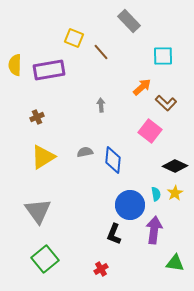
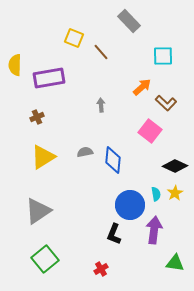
purple rectangle: moved 8 px down
gray triangle: rotated 32 degrees clockwise
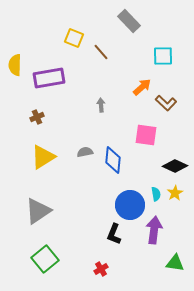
pink square: moved 4 px left, 4 px down; rotated 30 degrees counterclockwise
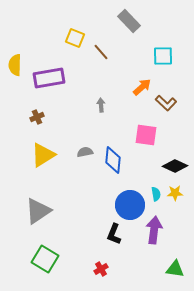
yellow square: moved 1 px right
yellow triangle: moved 2 px up
yellow star: rotated 28 degrees clockwise
green square: rotated 20 degrees counterclockwise
green triangle: moved 6 px down
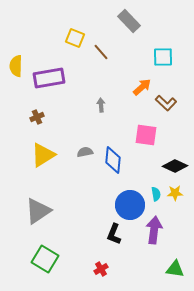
cyan square: moved 1 px down
yellow semicircle: moved 1 px right, 1 px down
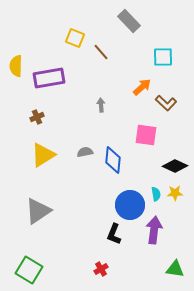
green square: moved 16 px left, 11 px down
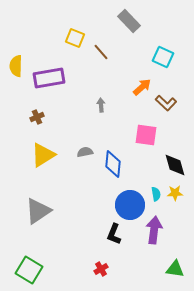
cyan square: rotated 25 degrees clockwise
blue diamond: moved 4 px down
black diamond: moved 1 px up; rotated 50 degrees clockwise
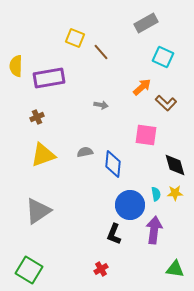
gray rectangle: moved 17 px right, 2 px down; rotated 75 degrees counterclockwise
gray arrow: rotated 104 degrees clockwise
yellow triangle: rotated 12 degrees clockwise
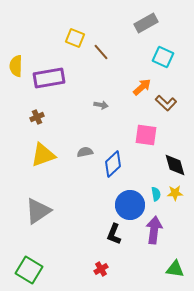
blue diamond: rotated 40 degrees clockwise
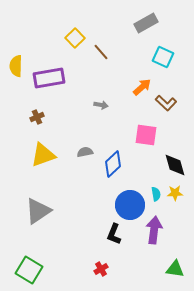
yellow square: rotated 24 degrees clockwise
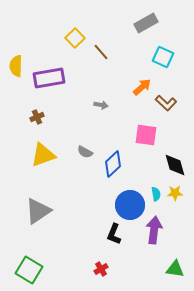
gray semicircle: rotated 140 degrees counterclockwise
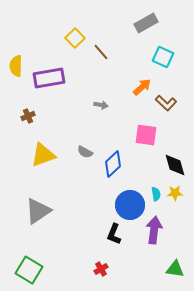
brown cross: moved 9 px left, 1 px up
